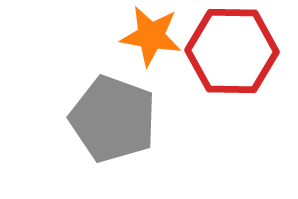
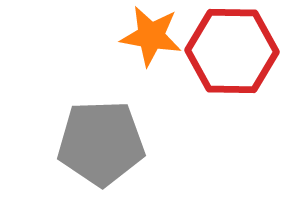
gray pentagon: moved 12 px left, 24 px down; rotated 22 degrees counterclockwise
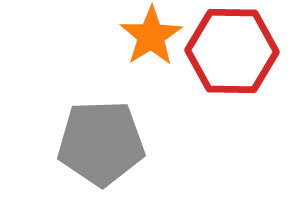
orange star: rotated 30 degrees clockwise
